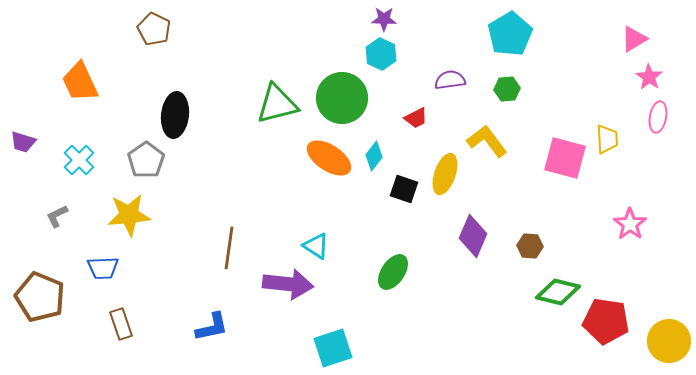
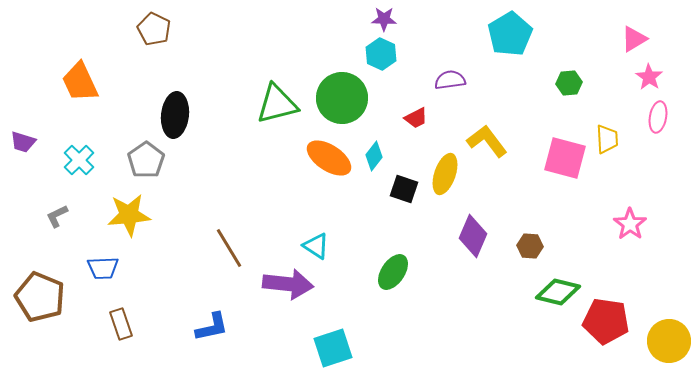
green hexagon at (507, 89): moved 62 px right, 6 px up
brown line at (229, 248): rotated 39 degrees counterclockwise
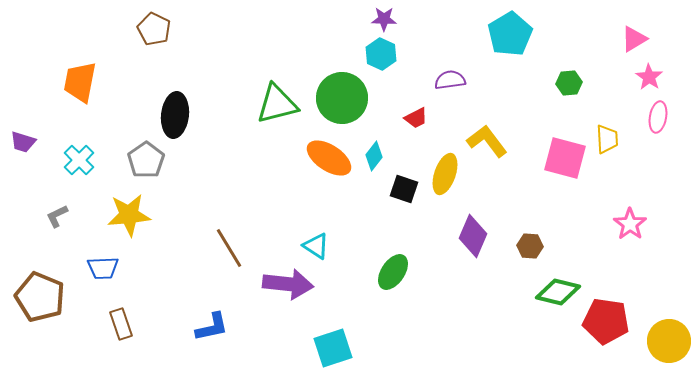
orange trapezoid at (80, 82): rotated 36 degrees clockwise
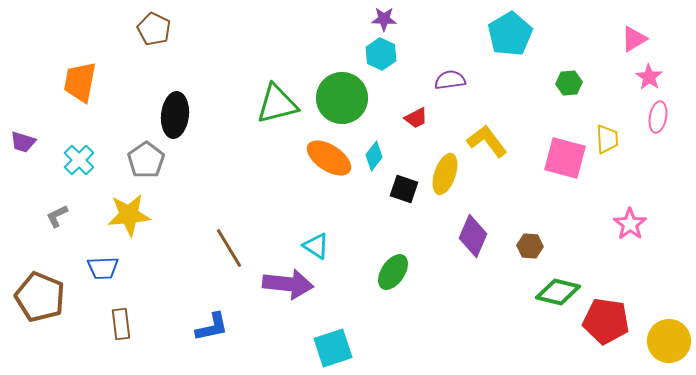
brown rectangle at (121, 324): rotated 12 degrees clockwise
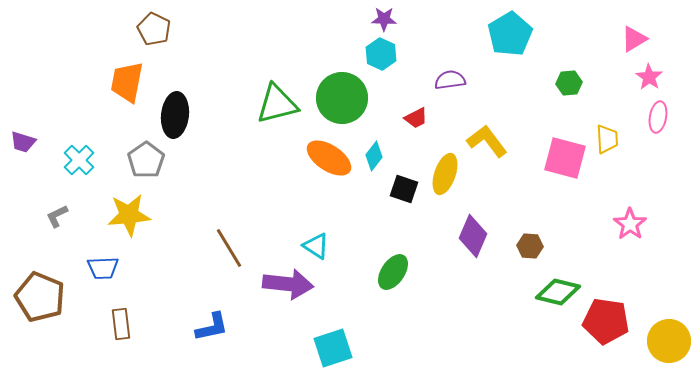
orange trapezoid at (80, 82): moved 47 px right
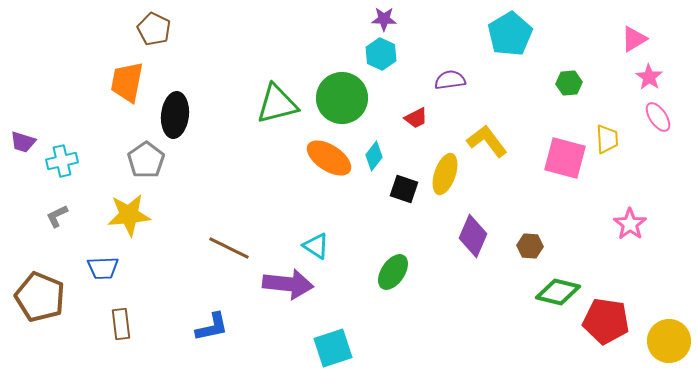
pink ellipse at (658, 117): rotated 44 degrees counterclockwise
cyan cross at (79, 160): moved 17 px left, 1 px down; rotated 32 degrees clockwise
brown line at (229, 248): rotated 33 degrees counterclockwise
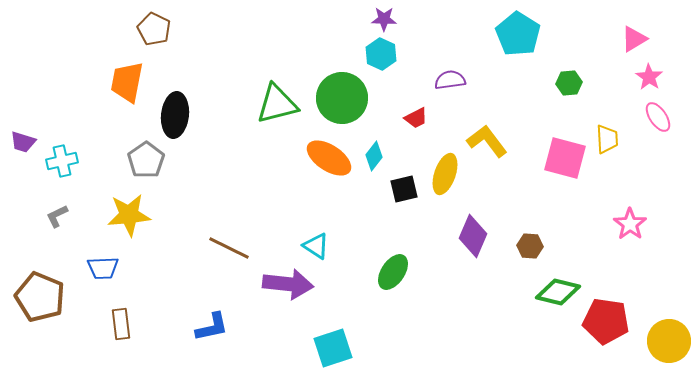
cyan pentagon at (510, 34): moved 8 px right; rotated 9 degrees counterclockwise
black square at (404, 189): rotated 32 degrees counterclockwise
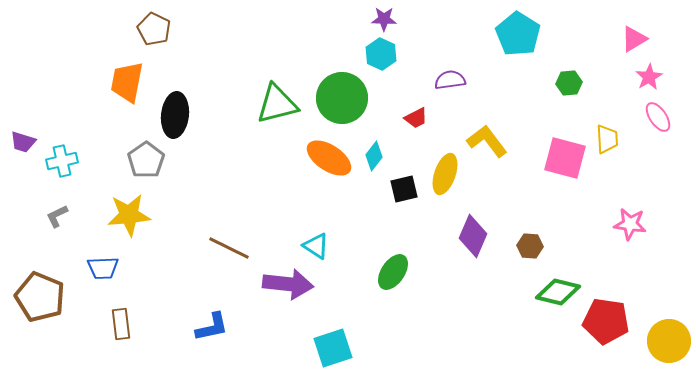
pink star at (649, 77): rotated 8 degrees clockwise
pink star at (630, 224): rotated 28 degrees counterclockwise
